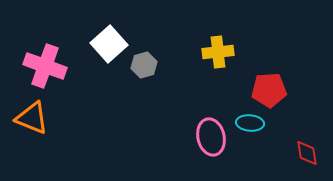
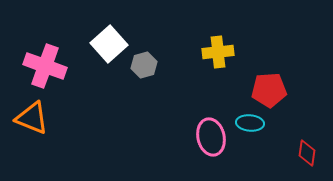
red diamond: rotated 16 degrees clockwise
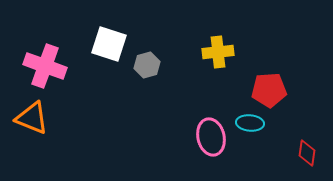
white square: rotated 30 degrees counterclockwise
gray hexagon: moved 3 px right
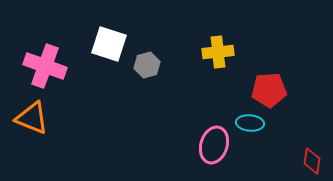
pink ellipse: moved 3 px right, 8 px down; rotated 30 degrees clockwise
red diamond: moved 5 px right, 8 px down
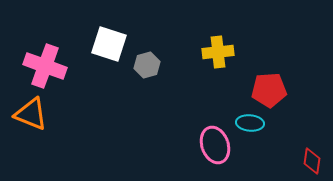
orange triangle: moved 1 px left, 4 px up
pink ellipse: moved 1 px right; rotated 36 degrees counterclockwise
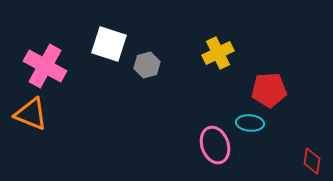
yellow cross: moved 1 px down; rotated 20 degrees counterclockwise
pink cross: rotated 9 degrees clockwise
